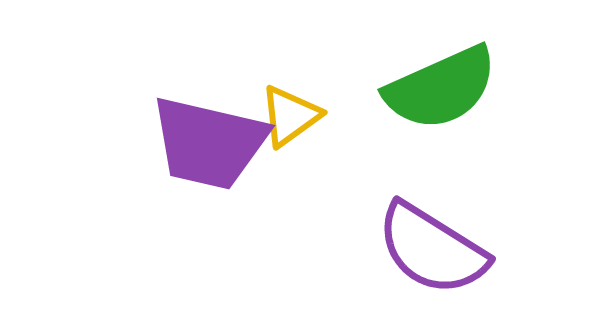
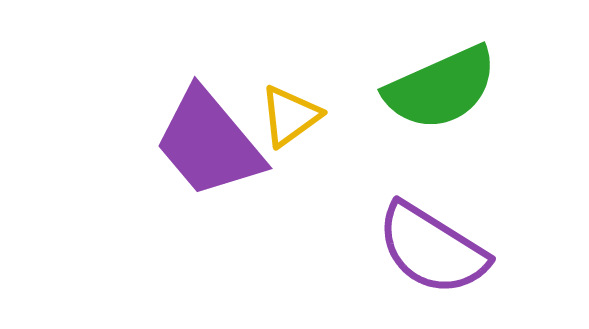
purple trapezoid: rotated 37 degrees clockwise
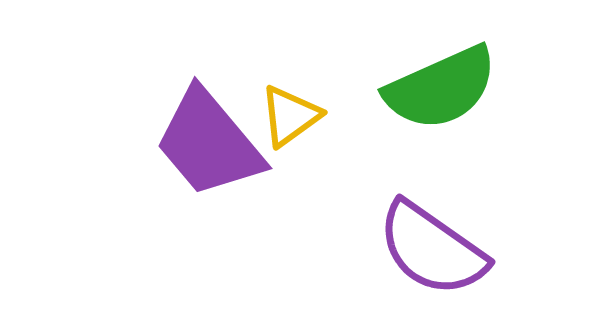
purple semicircle: rotated 3 degrees clockwise
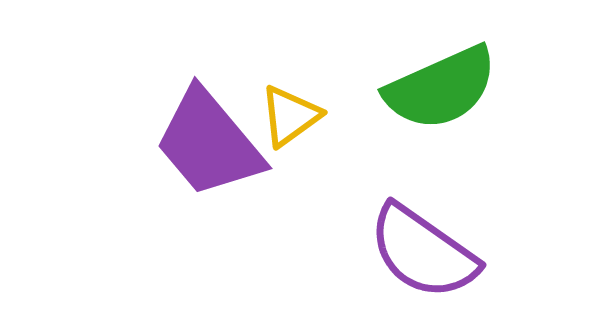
purple semicircle: moved 9 px left, 3 px down
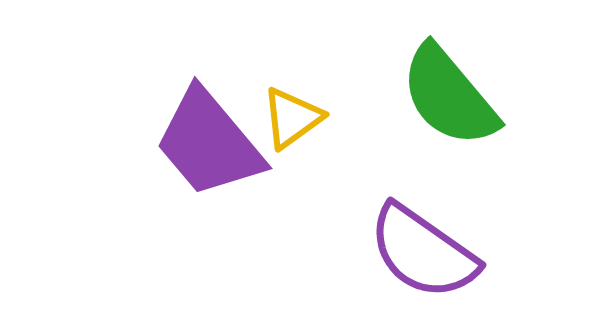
green semicircle: moved 8 px right, 8 px down; rotated 74 degrees clockwise
yellow triangle: moved 2 px right, 2 px down
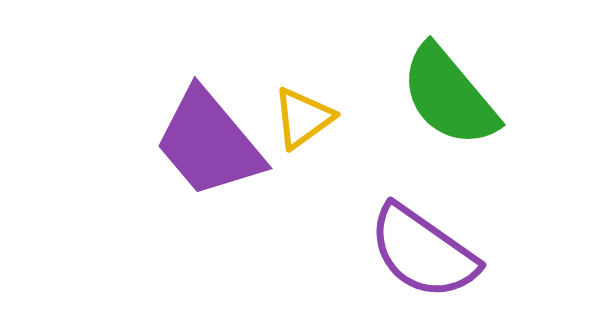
yellow triangle: moved 11 px right
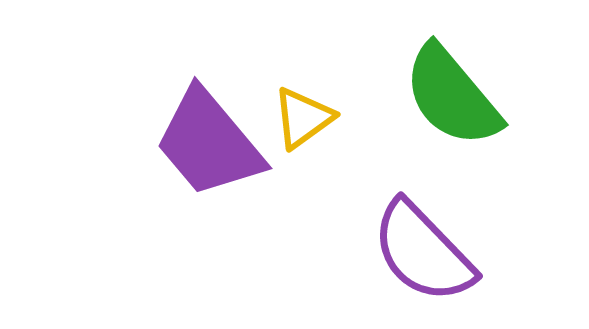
green semicircle: moved 3 px right
purple semicircle: rotated 11 degrees clockwise
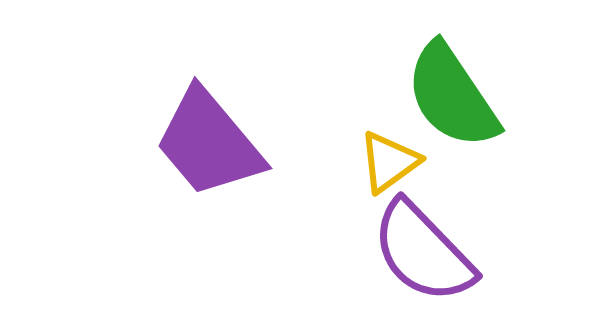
green semicircle: rotated 6 degrees clockwise
yellow triangle: moved 86 px right, 44 px down
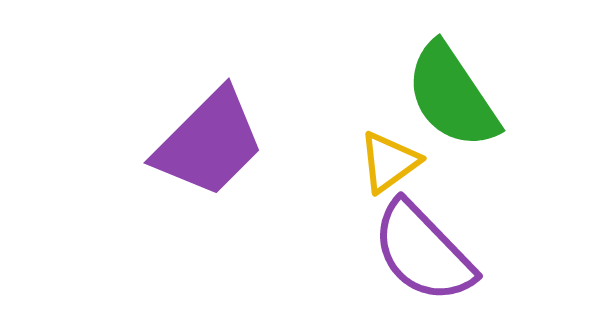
purple trapezoid: rotated 95 degrees counterclockwise
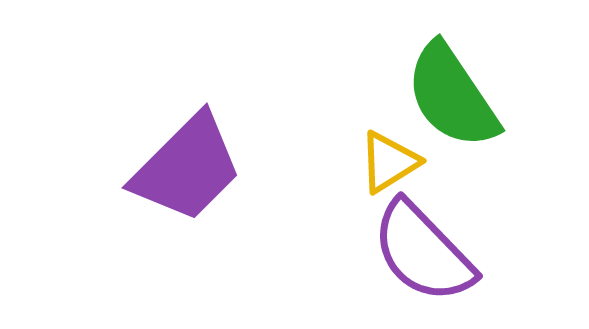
purple trapezoid: moved 22 px left, 25 px down
yellow triangle: rotated 4 degrees clockwise
